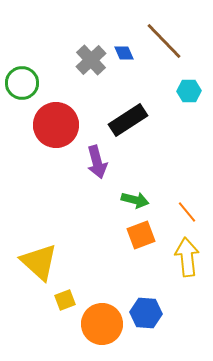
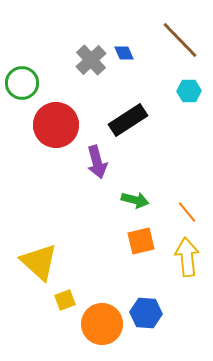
brown line: moved 16 px right, 1 px up
orange square: moved 6 px down; rotated 8 degrees clockwise
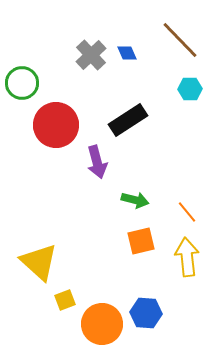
blue diamond: moved 3 px right
gray cross: moved 5 px up
cyan hexagon: moved 1 px right, 2 px up
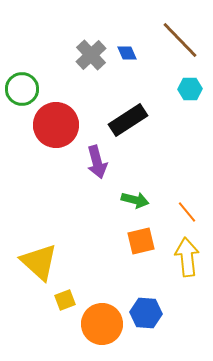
green circle: moved 6 px down
